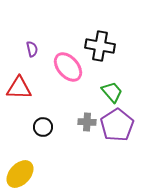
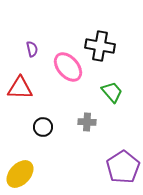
red triangle: moved 1 px right
purple pentagon: moved 6 px right, 42 px down
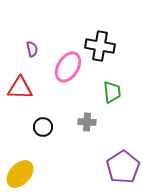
pink ellipse: rotated 72 degrees clockwise
green trapezoid: rotated 35 degrees clockwise
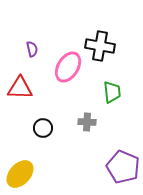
black circle: moved 1 px down
purple pentagon: rotated 16 degrees counterclockwise
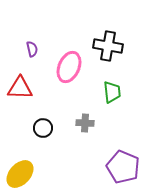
black cross: moved 8 px right
pink ellipse: moved 1 px right; rotated 8 degrees counterclockwise
gray cross: moved 2 px left, 1 px down
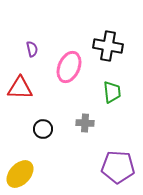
black circle: moved 1 px down
purple pentagon: moved 5 px left; rotated 20 degrees counterclockwise
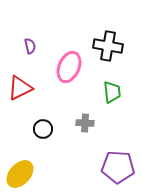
purple semicircle: moved 2 px left, 3 px up
red triangle: rotated 28 degrees counterclockwise
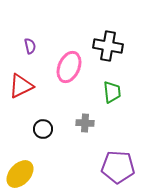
red triangle: moved 1 px right, 2 px up
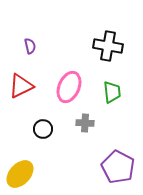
pink ellipse: moved 20 px down
purple pentagon: rotated 24 degrees clockwise
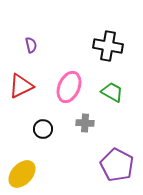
purple semicircle: moved 1 px right, 1 px up
green trapezoid: rotated 55 degrees counterclockwise
purple pentagon: moved 1 px left, 2 px up
yellow ellipse: moved 2 px right
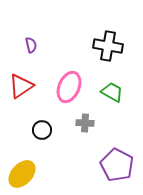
red triangle: rotated 8 degrees counterclockwise
black circle: moved 1 px left, 1 px down
